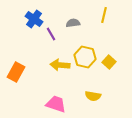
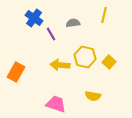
blue cross: moved 1 px up
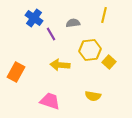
yellow hexagon: moved 5 px right, 7 px up; rotated 20 degrees counterclockwise
pink trapezoid: moved 6 px left, 3 px up
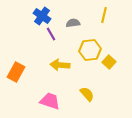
blue cross: moved 8 px right, 2 px up
yellow semicircle: moved 6 px left, 2 px up; rotated 140 degrees counterclockwise
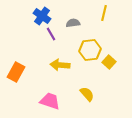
yellow line: moved 2 px up
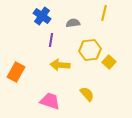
purple line: moved 6 px down; rotated 40 degrees clockwise
